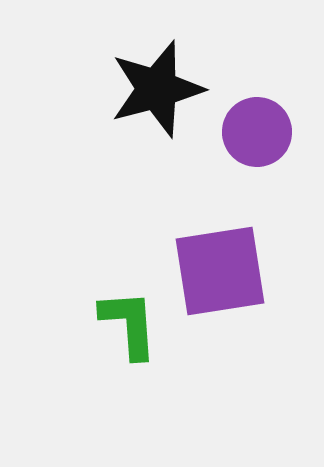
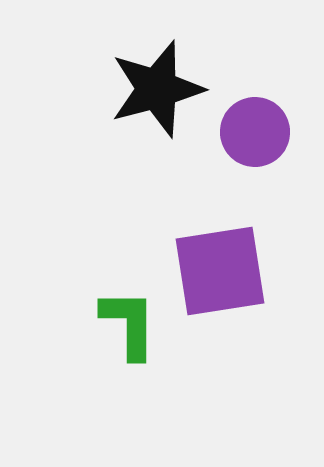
purple circle: moved 2 px left
green L-shape: rotated 4 degrees clockwise
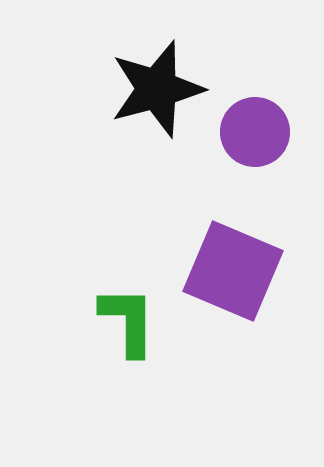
purple square: moved 13 px right; rotated 32 degrees clockwise
green L-shape: moved 1 px left, 3 px up
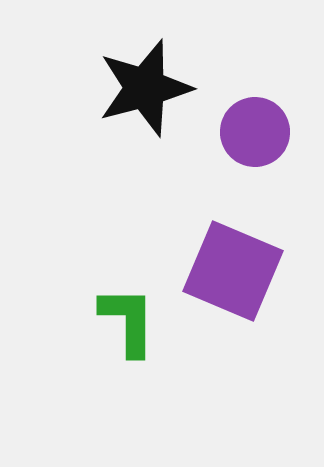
black star: moved 12 px left, 1 px up
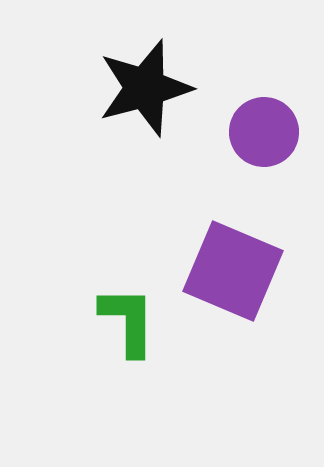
purple circle: moved 9 px right
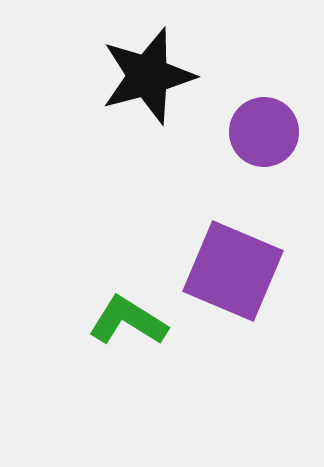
black star: moved 3 px right, 12 px up
green L-shape: rotated 58 degrees counterclockwise
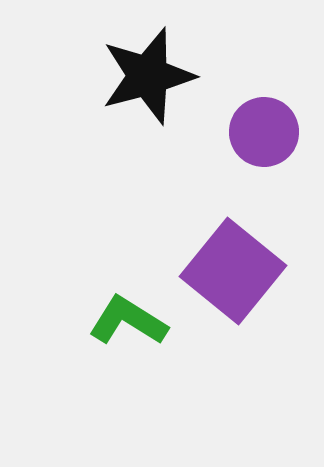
purple square: rotated 16 degrees clockwise
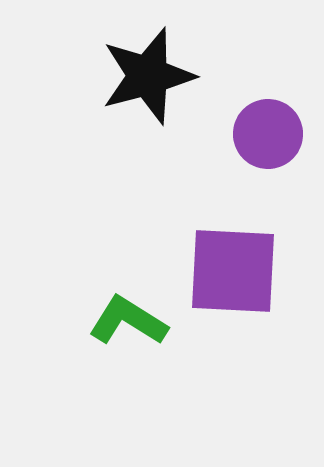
purple circle: moved 4 px right, 2 px down
purple square: rotated 36 degrees counterclockwise
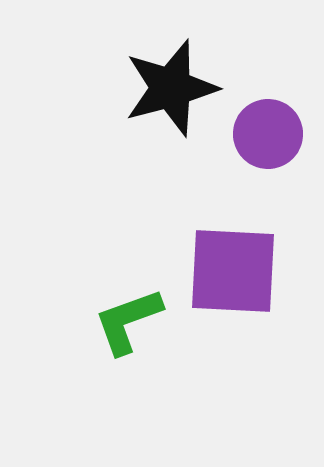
black star: moved 23 px right, 12 px down
green L-shape: rotated 52 degrees counterclockwise
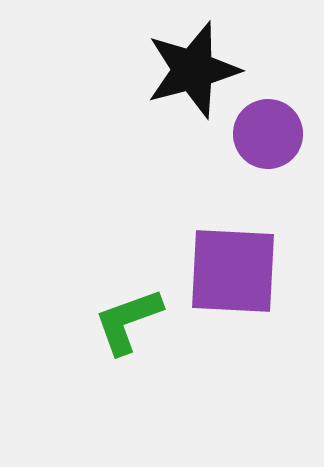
black star: moved 22 px right, 18 px up
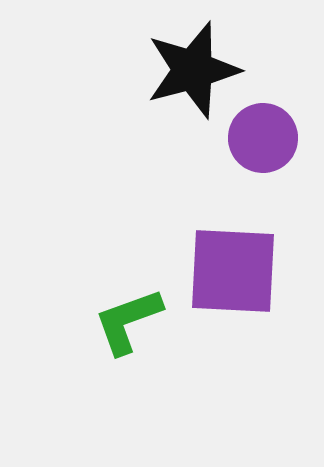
purple circle: moved 5 px left, 4 px down
